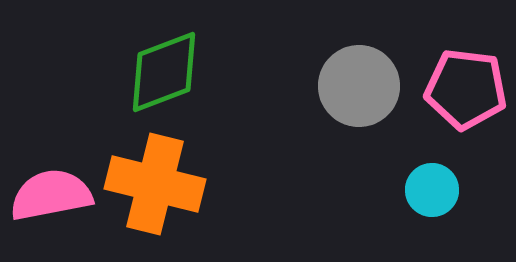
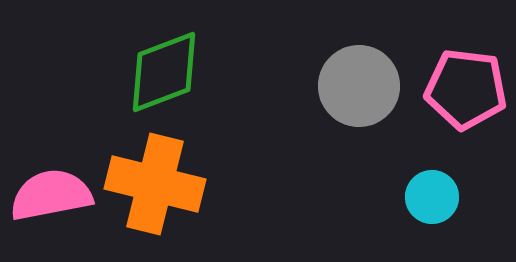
cyan circle: moved 7 px down
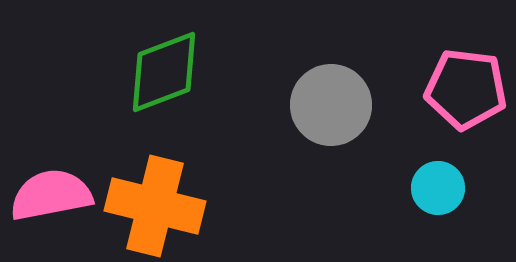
gray circle: moved 28 px left, 19 px down
orange cross: moved 22 px down
cyan circle: moved 6 px right, 9 px up
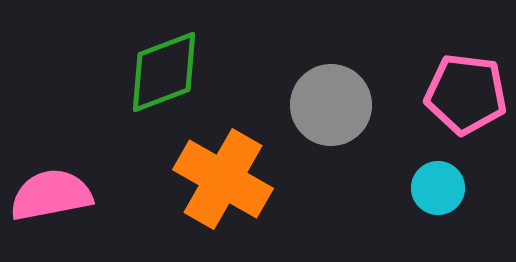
pink pentagon: moved 5 px down
orange cross: moved 68 px right, 27 px up; rotated 16 degrees clockwise
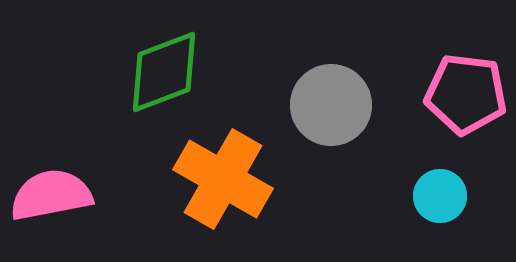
cyan circle: moved 2 px right, 8 px down
